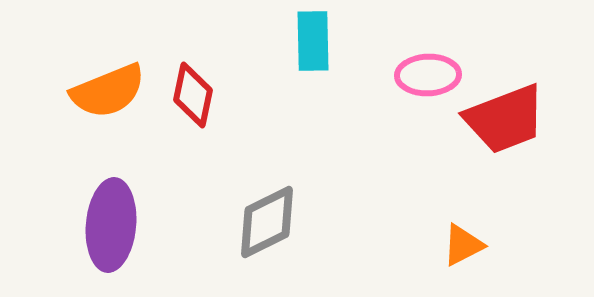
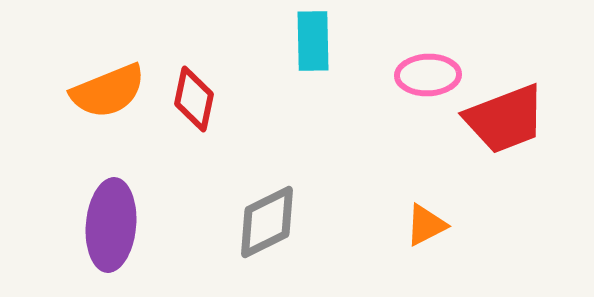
red diamond: moved 1 px right, 4 px down
orange triangle: moved 37 px left, 20 px up
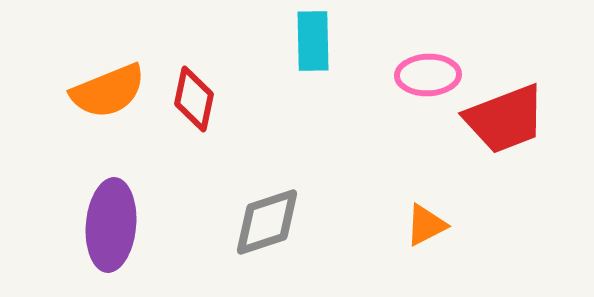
gray diamond: rotated 8 degrees clockwise
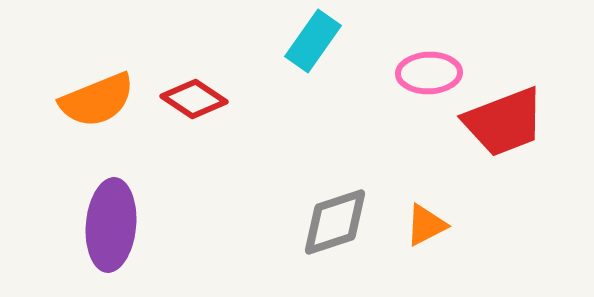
cyan rectangle: rotated 36 degrees clockwise
pink ellipse: moved 1 px right, 2 px up
orange semicircle: moved 11 px left, 9 px down
red diamond: rotated 68 degrees counterclockwise
red trapezoid: moved 1 px left, 3 px down
gray diamond: moved 68 px right
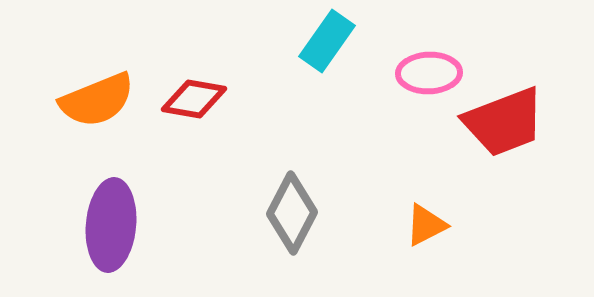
cyan rectangle: moved 14 px right
red diamond: rotated 24 degrees counterclockwise
gray diamond: moved 43 px left, 9 px up; rotated 44 degrees counterclockwise
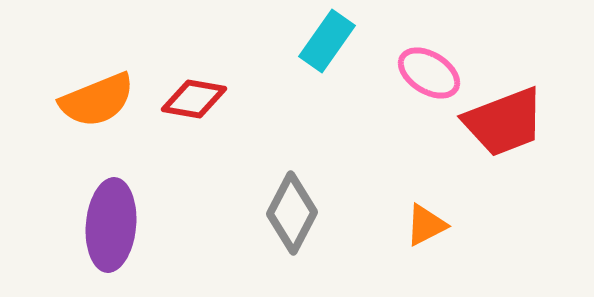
pink ellipse: rotated 34 degrees clockwise
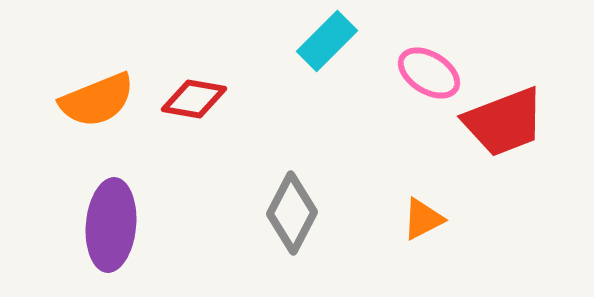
cyan rectangle: rotated 10 degrees clockwise
orange triangle: moved 3 px left, 6 px up
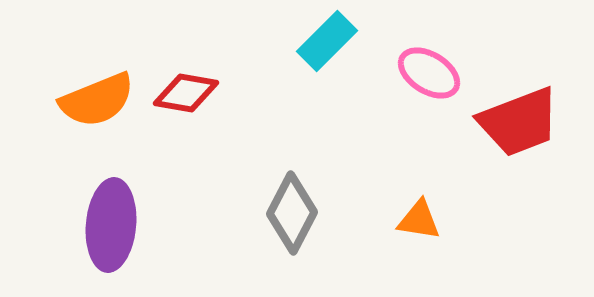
red diamond: moved 8 px left, 6 px up
red trapezoid: moved 15 px right
orange triangle: moved 4 px left, 1 px down; rotated 36 degrees clockwise
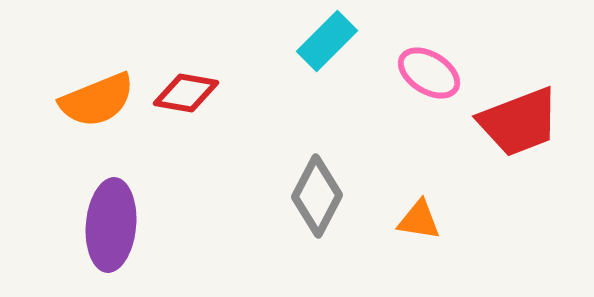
gray diamond: moved 25 px right, 17 px up
